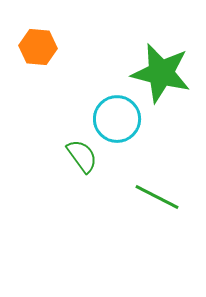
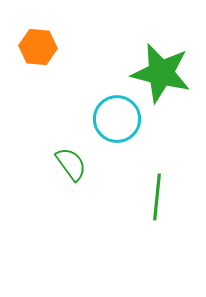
green semicircle: moved 11 px left, 8 px down
green line: rotated 69 degrees clockwise
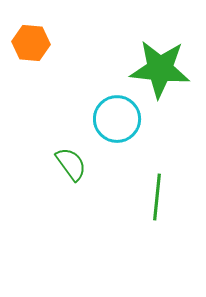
orange hexagon: moved 7 px left, 4 px up
green star: moved 1 px left, 4 px up; rotated 8 degrees counterclockwise
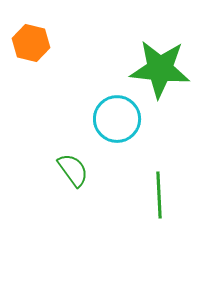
orange hexagon: rotated 9 degrees clockwise
green semicircle: moved 2 px right, 6 px down
green line: moved 2 px right, 2 px up; rotated 9 degrees counterclockwise
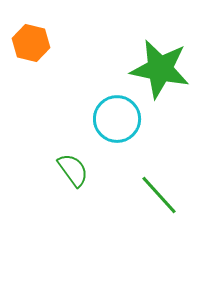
green star: rotated 6 degrees clockwise
green line: rotated 39 degrees counterclockwise
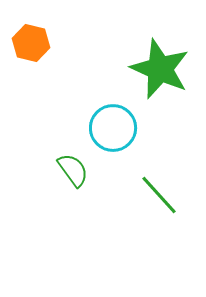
green star: rotated 12 degrees clockwise
cyan circle: moved 4 px left, 9 px down
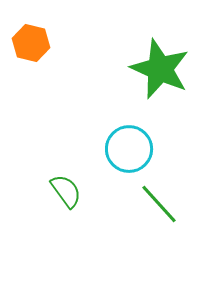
cyan circle: moved 16 px right, 21 px down
green semicircle: moved 7 px left, 21 px down
green line: moved 9 px down
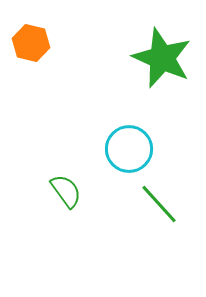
green star: moved 2 px right, 11 px up
